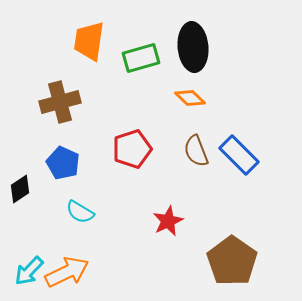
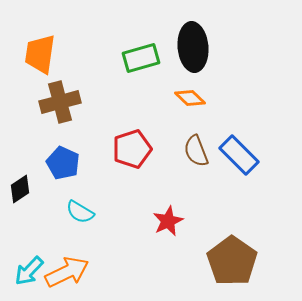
orange trapezoid: moved 49 px left, 13 px down
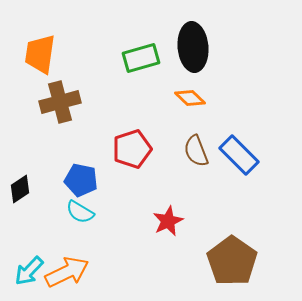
blue pentagon: moved 18 px right, 17 px down; rotated 12 degrees counterclockwise
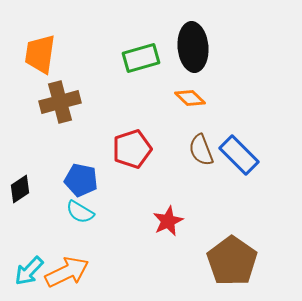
brown semicircle: moved 5 px right, 1 px up
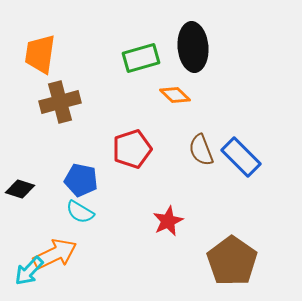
orange diamond: moved 15 px left, 3 px up
blue rectangle: moved 2 px right, 2 px down
black diamond: rotated 52 degrees clockwise
orange arrow: moved 12 px left, 18 px up
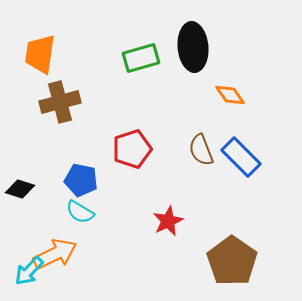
orange diamond: moved 55 px right; rotated 12 degrees clockwise
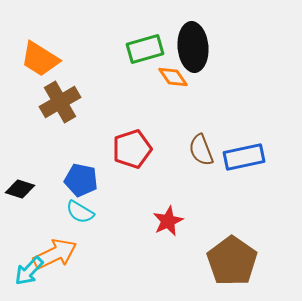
orange trapezoid: moved 5 px down; rotated 66 degrees counterclockwise
green rectangle: moved 4 px right, 9 px up
orange diamond: moved 57 px left, 18 px up
brown cross: rotated 15 degrees counterclockwise
blue rectangle: moved 3 px right; rotated 57 degrees counterclockwise
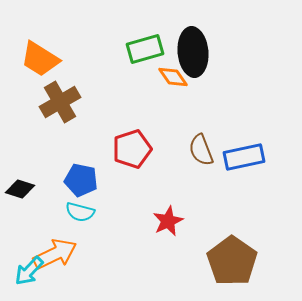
black ellipse: moved 5 px down
cyan semicircle: rotated 16 degrees counterclockwise
